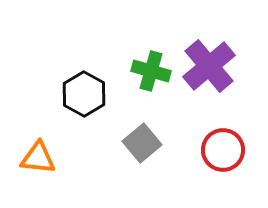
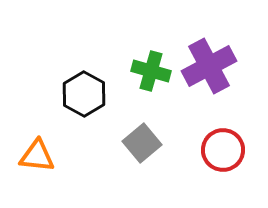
purple cross: rotated 12 degrees clockwise
orange triangle: moved 1 px left, 2 px up
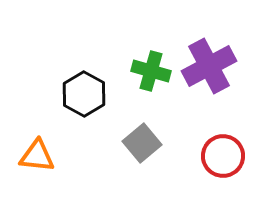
red circle: moved 6 px down
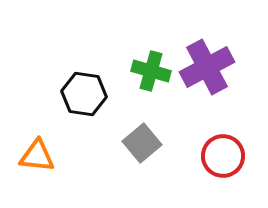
purple cross: moved 2 px left, 1 px down
black hexagon: rotated 21 degrees counterclockwise
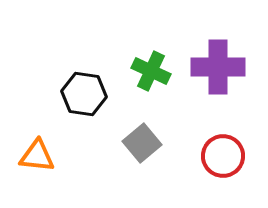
purple cross: moved 11 px right; rotated 28 degrees clockwise
green cross: rotated 9 degrees clockwise
